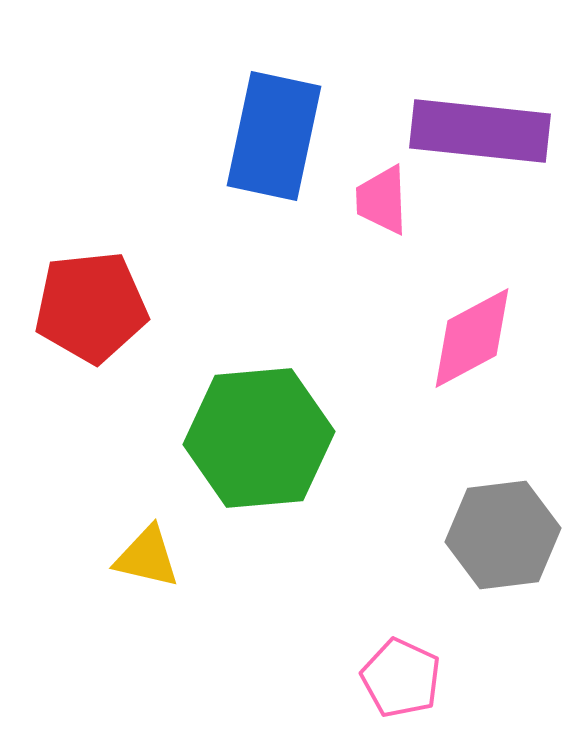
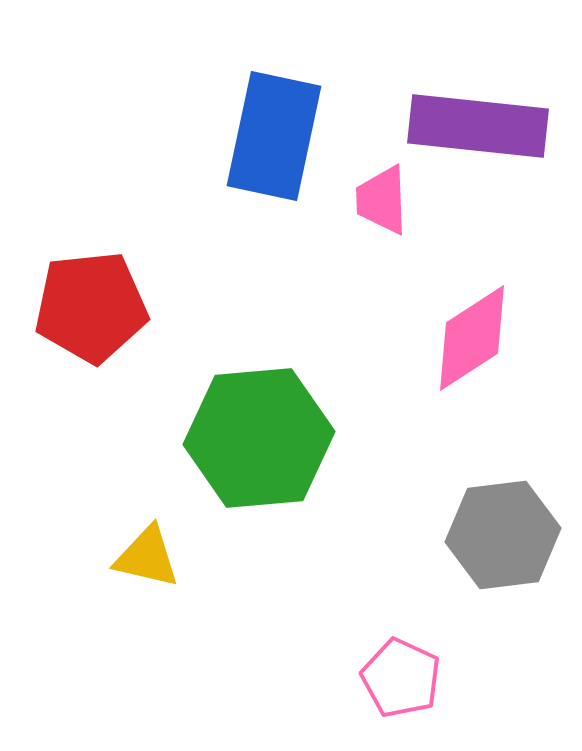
purple rectangle: moved 2 px left, 5 px up
pink diamond: rotated 5 degrees counterclockwise
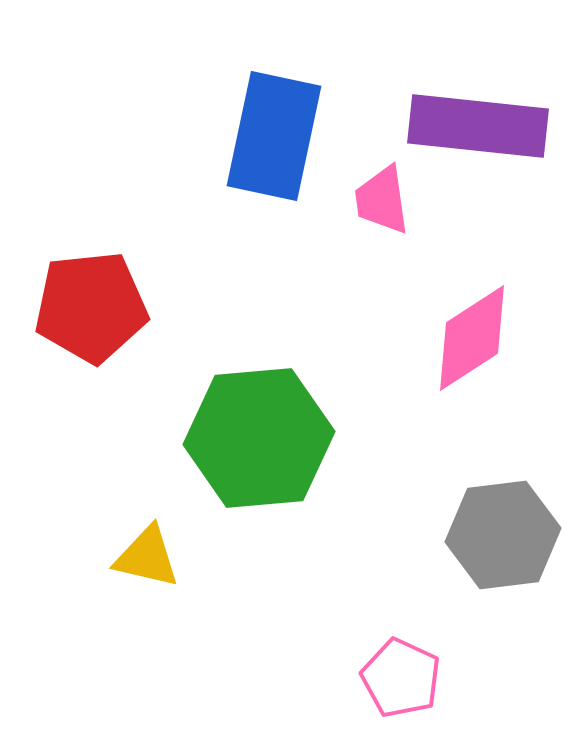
pink trapezoid: rotated 6 degrees counterclockwise
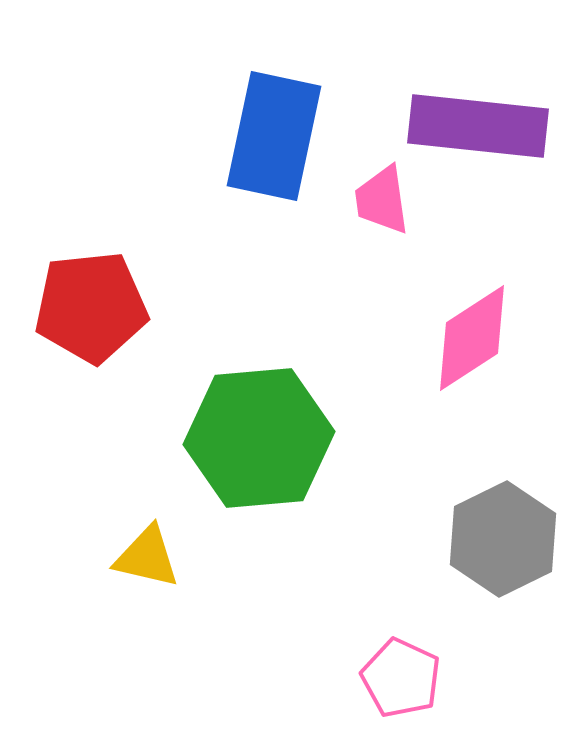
gray hexagon: moved 4 px down; rotated 19 degrees counterclockwise
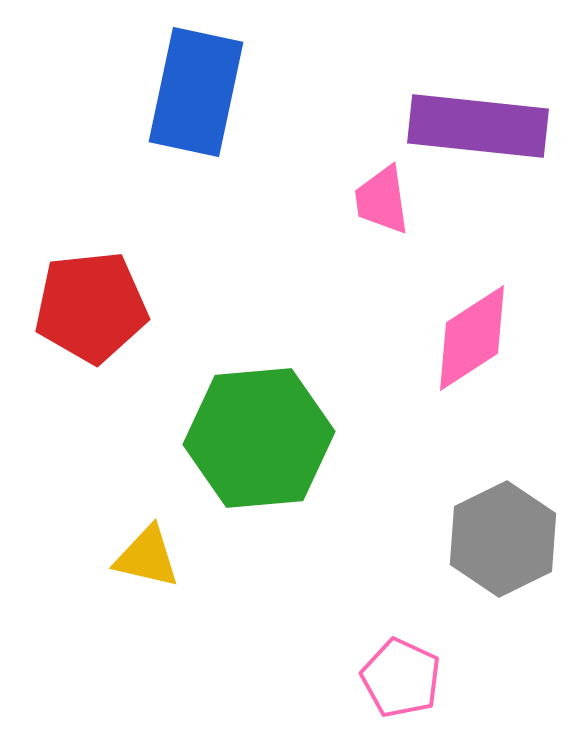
blue rectangle: moved 78 px left, 44 px up
